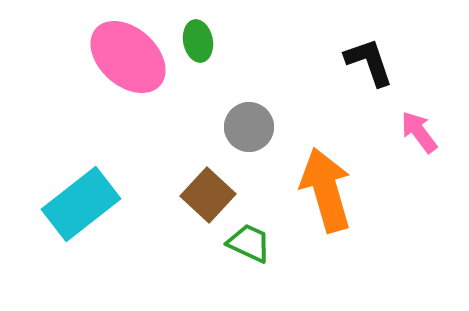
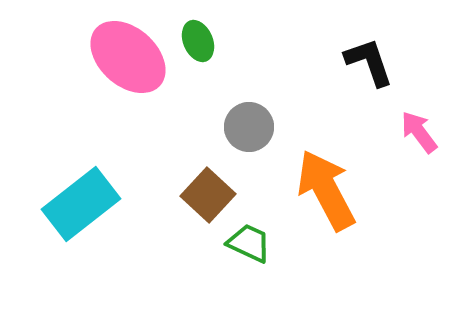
green ellipse: rotated 12 degrees counterclockwise
orange arrow: rotated 12 degrees counterclockwise
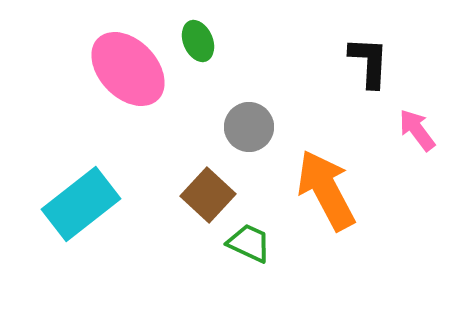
pink ellipse: moved 12 px down; rotated 4 degrees clockwise
black L-shape: rotated 22 degrees clockwise
pink arrow: moved 2 px left, 2 px up
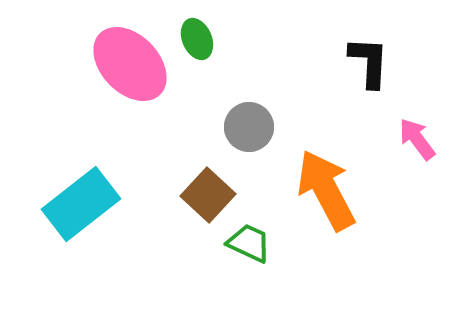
green ellipse: moved 1 px left, 2 px up
pink ellipse: moved 2 px right, 5 px up
pink arrow: moved 9 px down
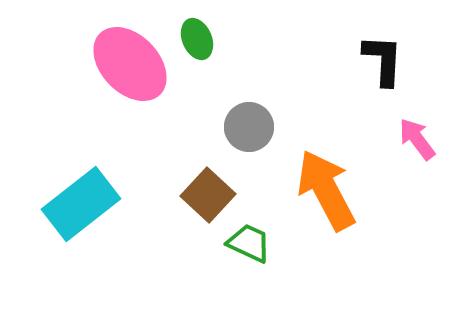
black L-shape: moved 14 px right, 2 px up
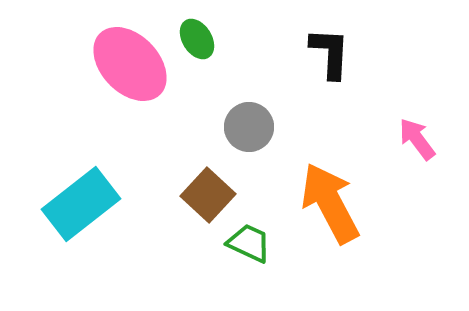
green ellipse: rotated 9 degrees counterclockwise
black L-shape: moved 53 px left, 7 px up
orange arrow: moved 4 px right, 13 px down
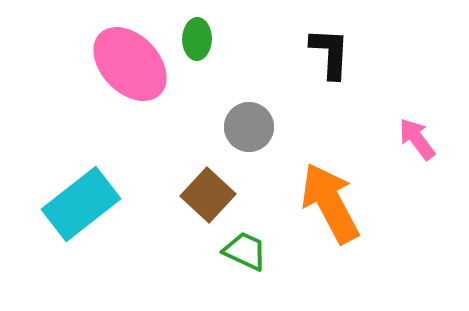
green ellipse: rotated 33 degrees clockwise
green trapezoid: moved 4 px left, 8 px down
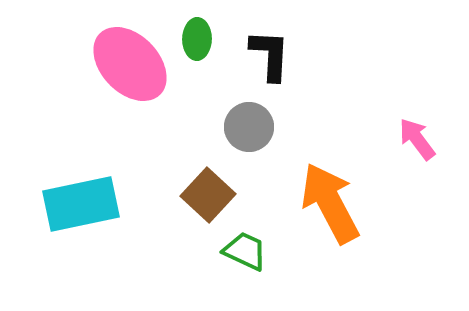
black L-shape: moved 60 px left, 2 px down
cyan rectangle: rotated 26 degrees clockwise
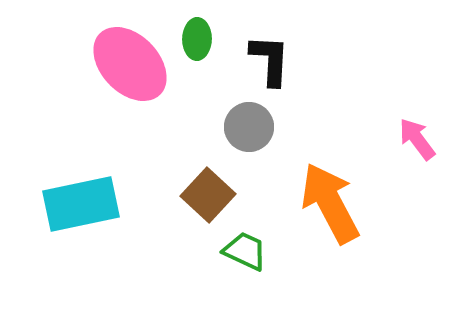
black L-shape: moved 5 px down
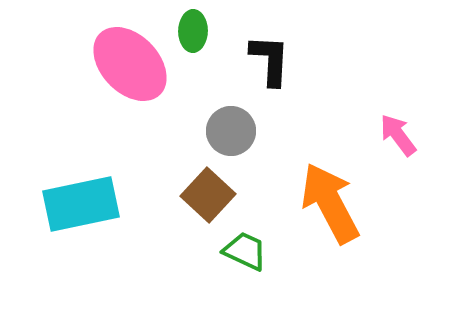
green ellipse: moved 4 px left, 8 px up
gray circle: moved 18 px left, 4 px down
pink arrow: moved 19 px left, 4 px up
